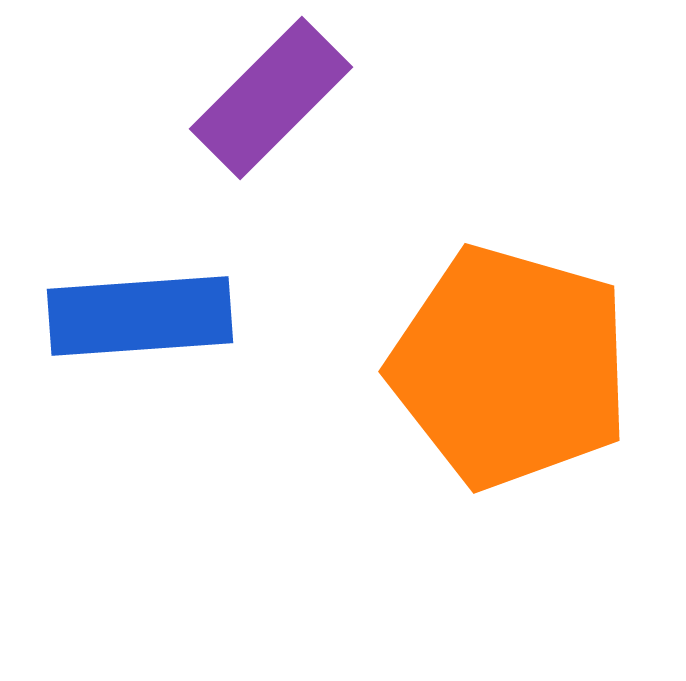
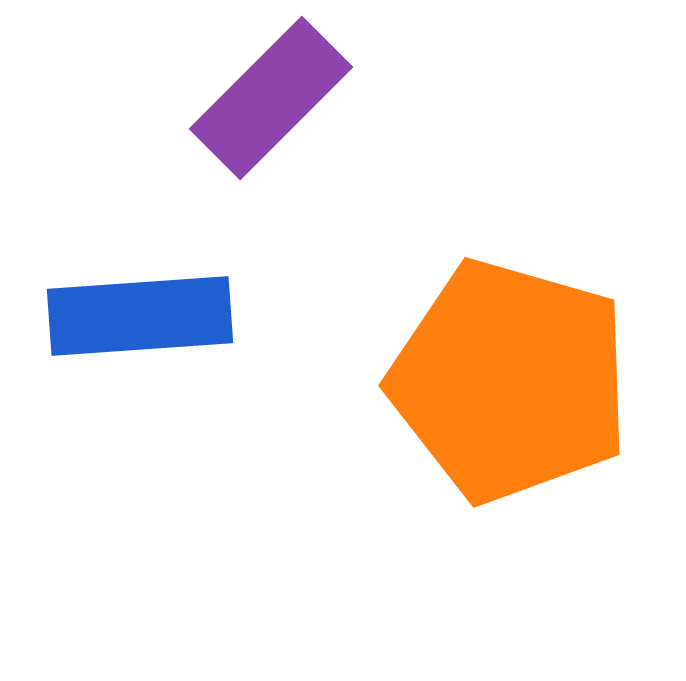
orange pentagon: moved 14 px down
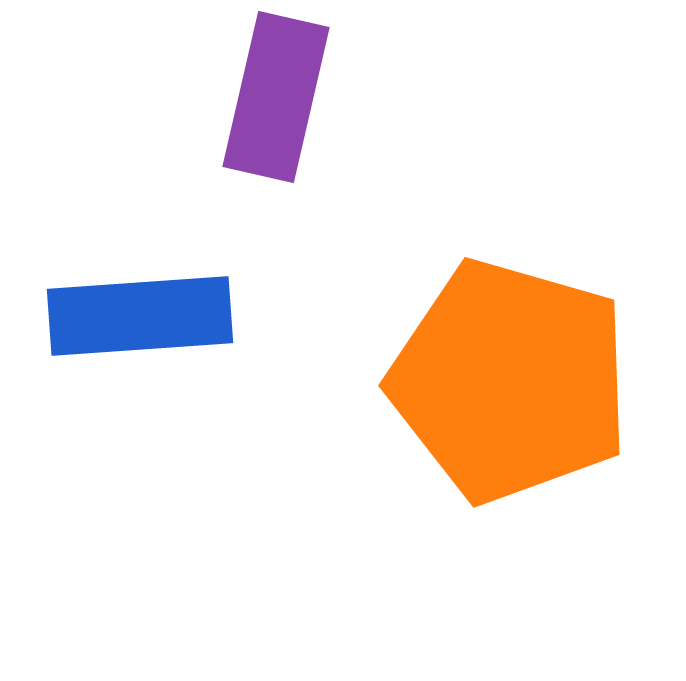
purple rectangle: moved 5 px right, 1 px up; rotated 32 degrees counterclockwise
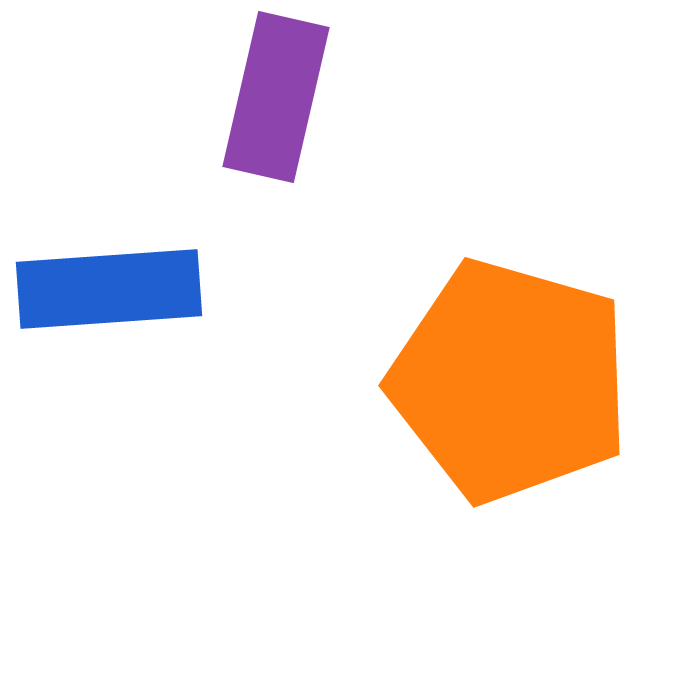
blue rectangle: moved 31 px left, 27 px up
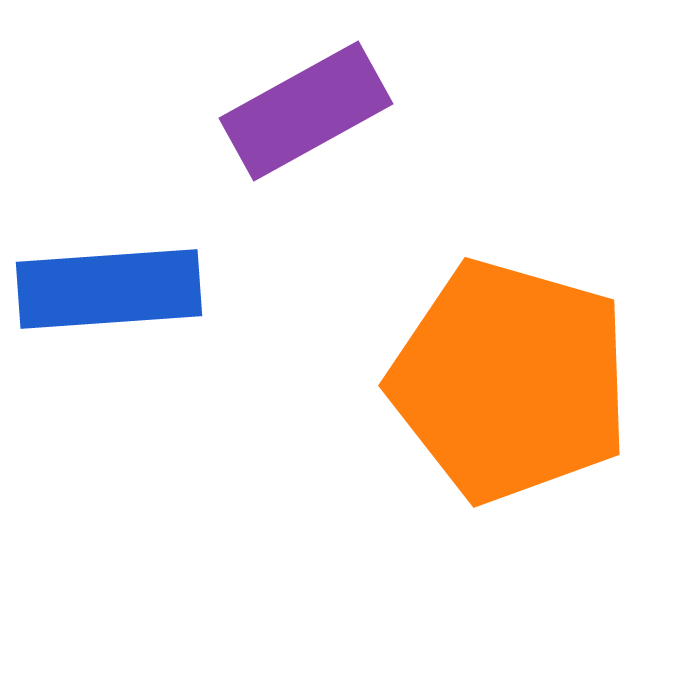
purple rectangle: moved 30 px right, 14 px down; rotated 48 degrees clockwise
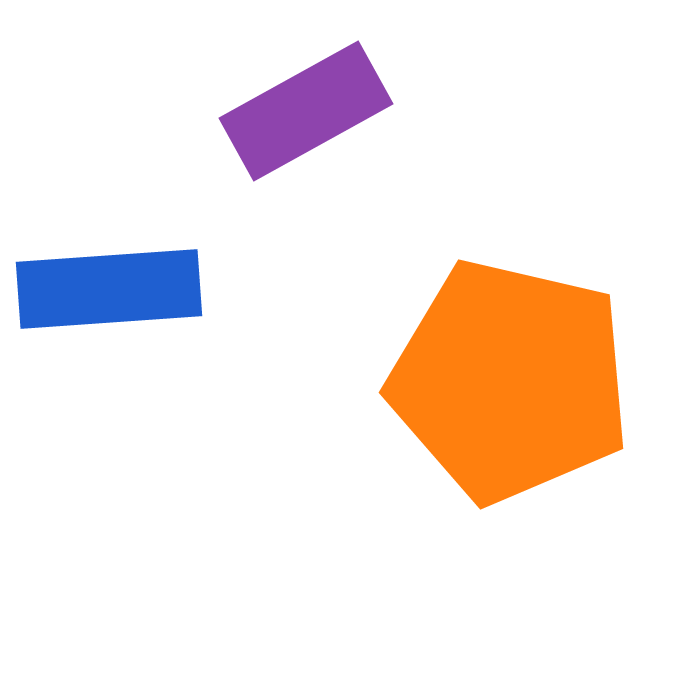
orange pentagon: rotated 3 degrees counterclockwise
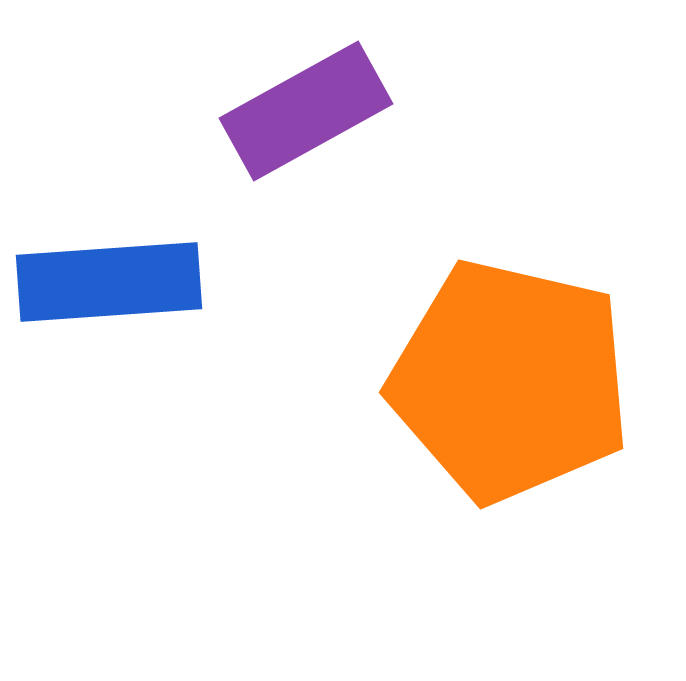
blue rectangle: moved 7 px up
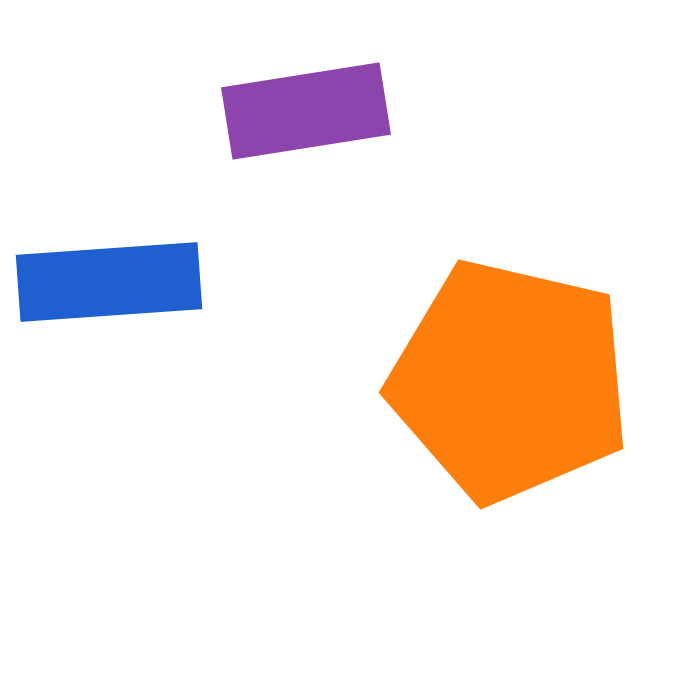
purple rectangle: rotated 20 degrees clockwise
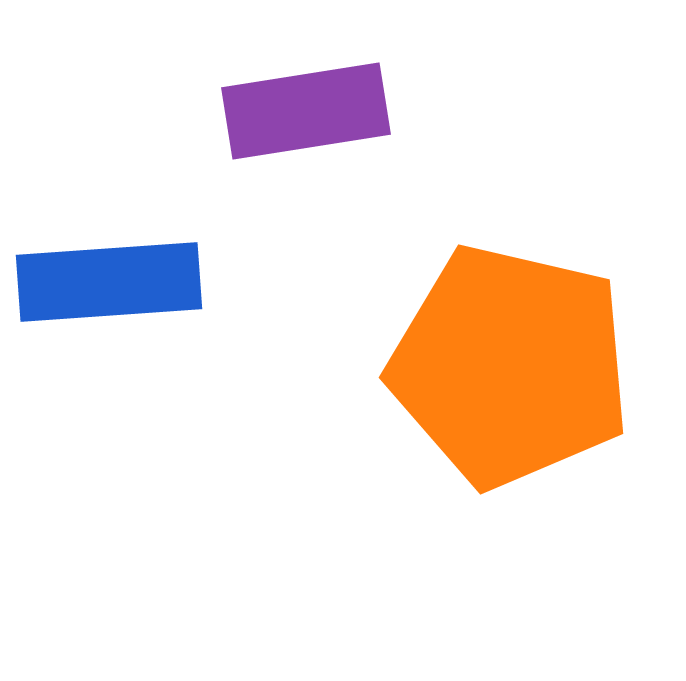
orange pentagon: moved 15 px up
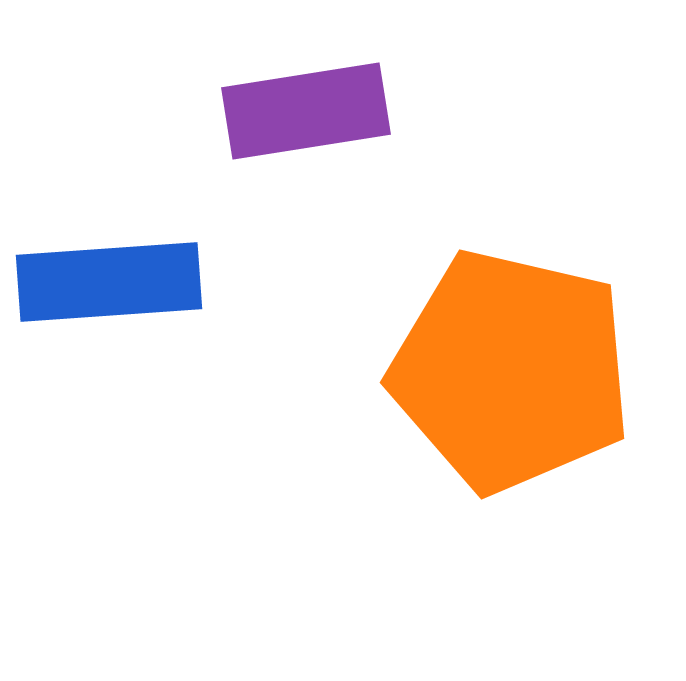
orange pentagon: moved 1 px right, 5 px down
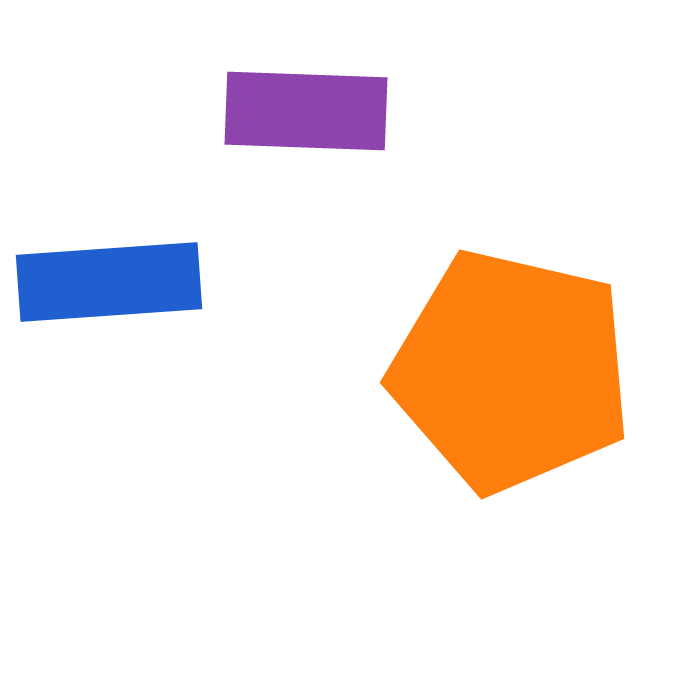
purple rectangle: rotated 11 degrees clockwise
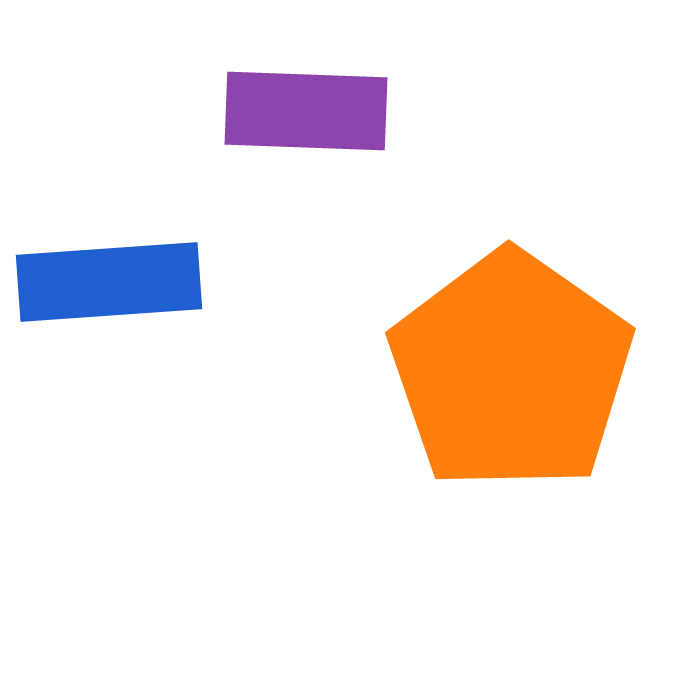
orange pentagon: rotated 22 degrees clockwise
